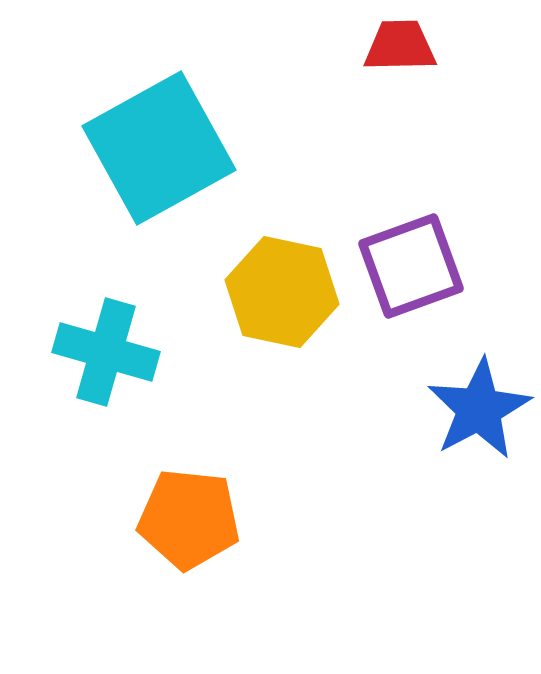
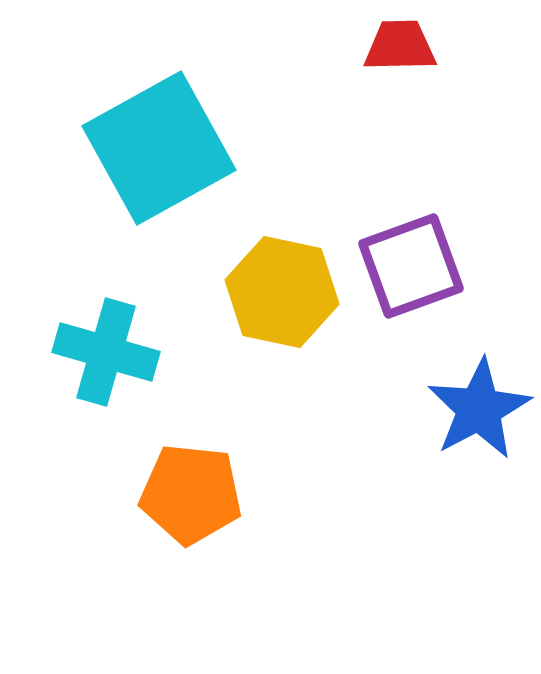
orange pentagon: moved 2 px right, 25 px up
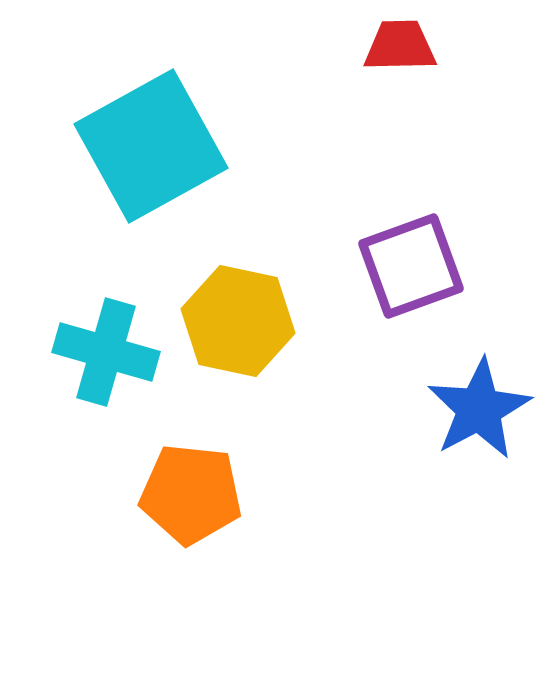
cyan square: moved 8 px left, 2 px up
yellow hexagon: moved 44 px left, 29 px down
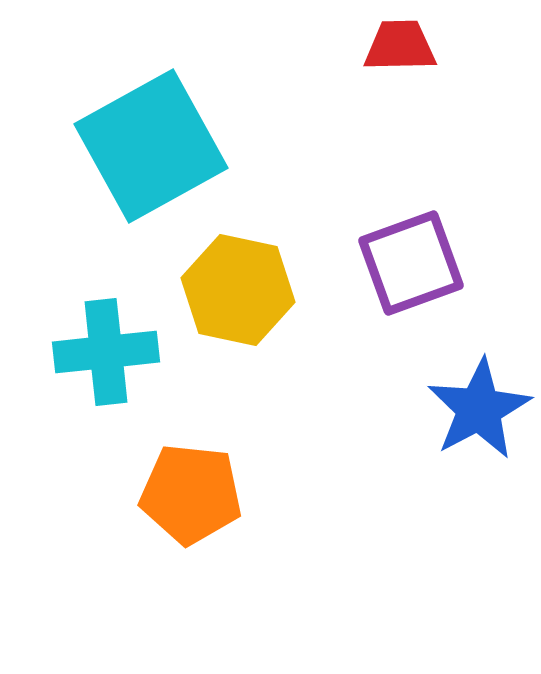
purple square: moved 3 px up
yellow hexagon: moved 31 px up
cyan cross: rotated 22 degrees counterclockwise
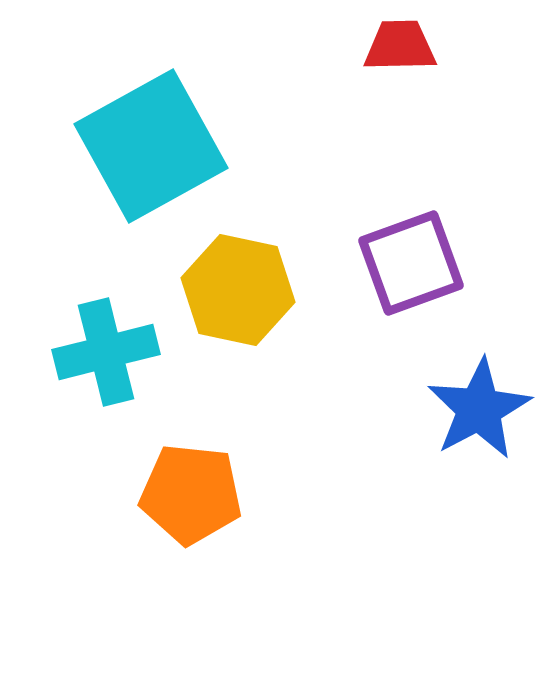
cyan cross: rotated 8 degrees counterclockwise
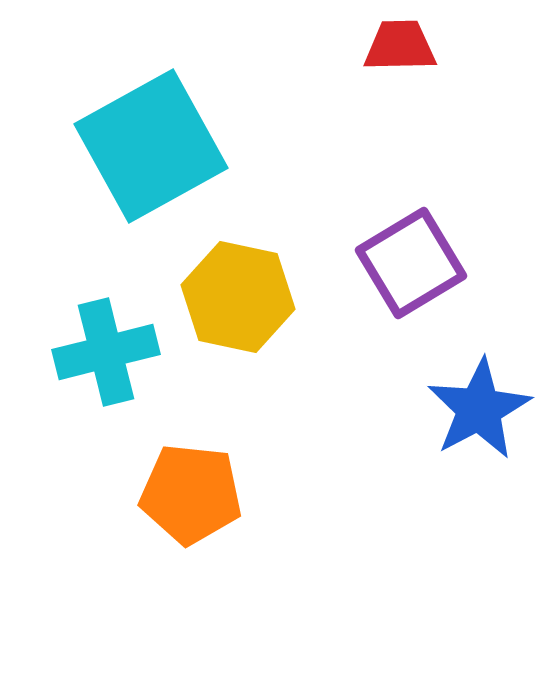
purple square: rotated 11 degrees counterclockwise
yellow hexagon: moved 7 px down
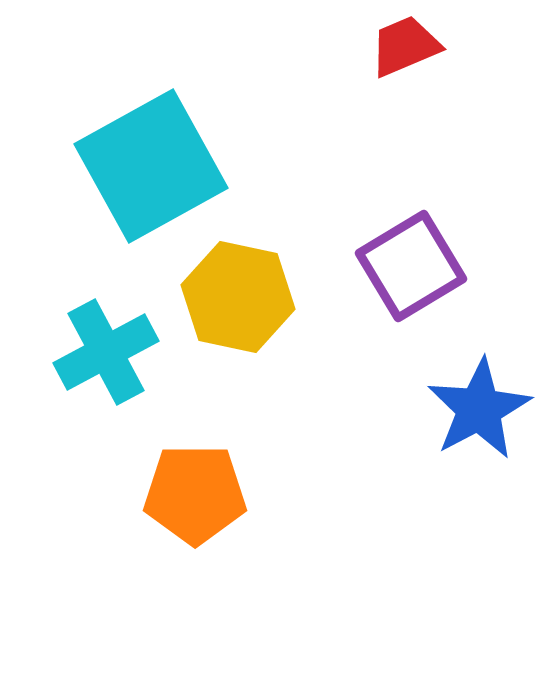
red trapezoid: moved 5 px right; rotated 22 degrees counterclockwise
cyan square: moved 20 px down
purple square: moved 3 px down
cyan cross: rotated 14 degrees counterclockwise
orange pentagon: moved 4 px right; rotated 6 degrees counterclockwise
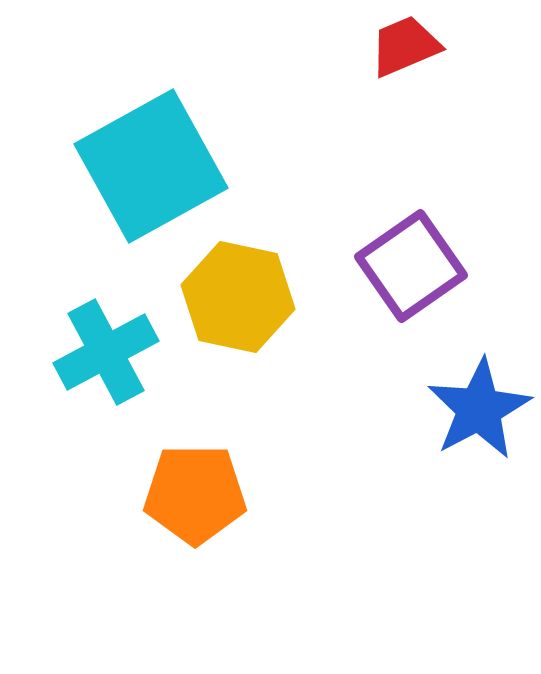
purple square: rotated 4 degrees counterclockwise
